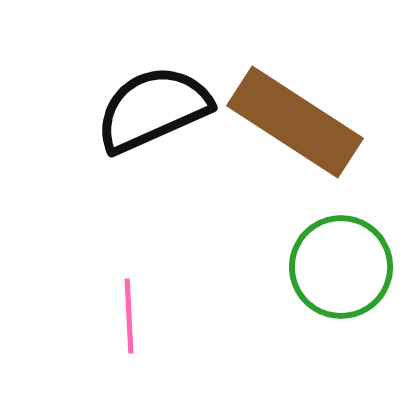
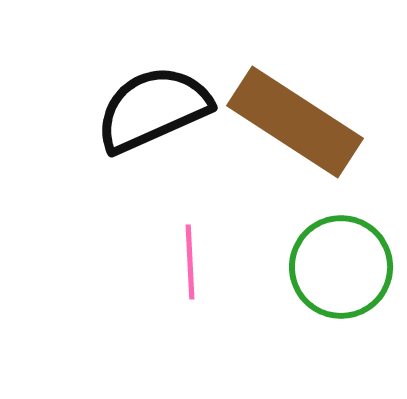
pink line: moved 61 px right, 54 px up
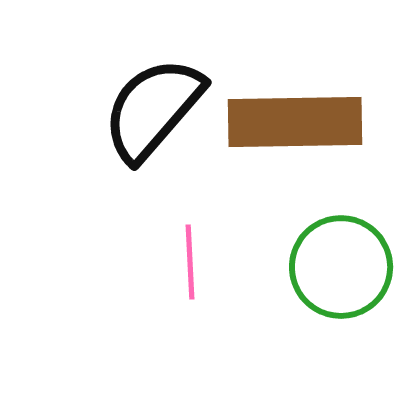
black semicircle: rotated 25 degrees counterclockwise
brown rectangle: rotated 34 degrees counterclockwise
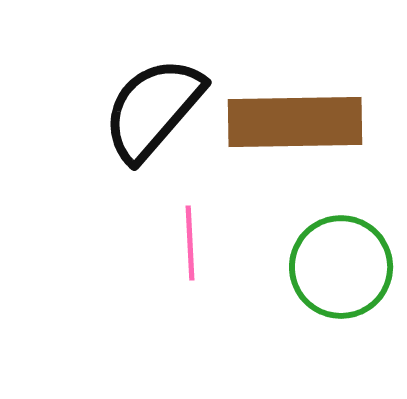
pink line: moved 19 px up
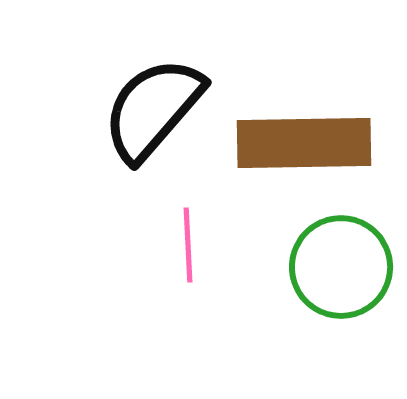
brown rectangle: moved 9 px right, 21 px down
pink line: moved 2 px left, 2 px down
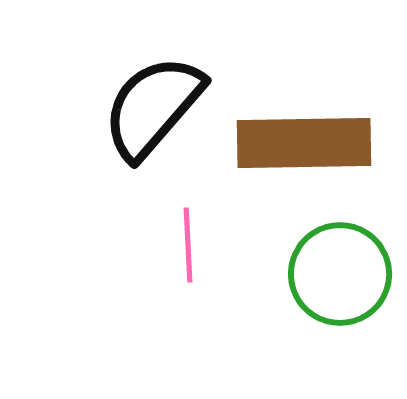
black semicircle: moved 2 px up
green circle: moved 1 px left, 7 px down
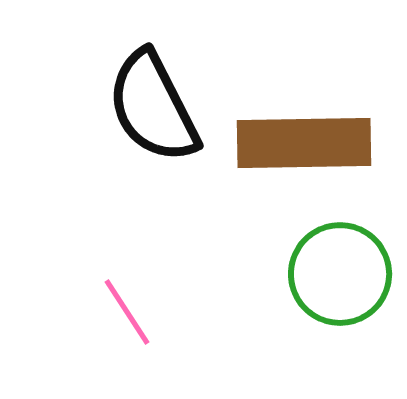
black semicircle: rotated 68 degrees counterclockwise
pink line: moved 61 px left, 67 px down; rotated 30 degrees counterclockwise
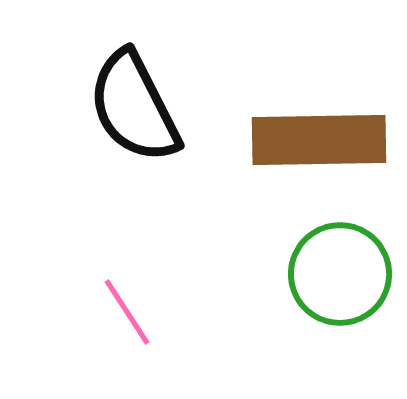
black semicircle: moved 19 px left
brown rectangle: moved 15 px right, 3 px up
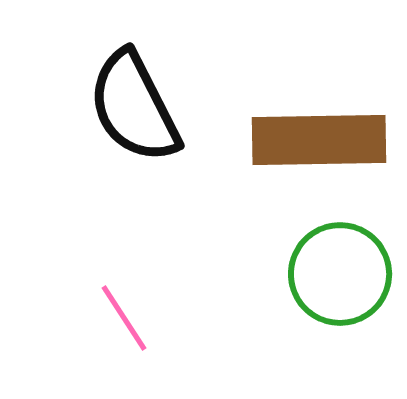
pink line: moved 3 px left, 6 px down
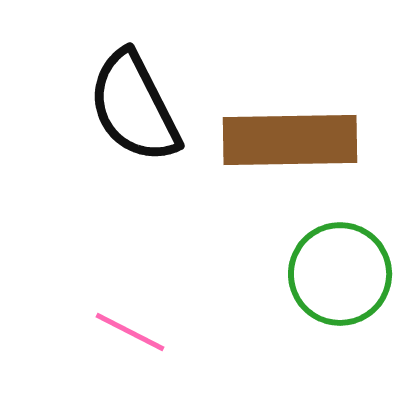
brown rectangle: moved 29 px left
pink line: moved 6 px right, 14 px down; rotated 30 degrees counterclockwise
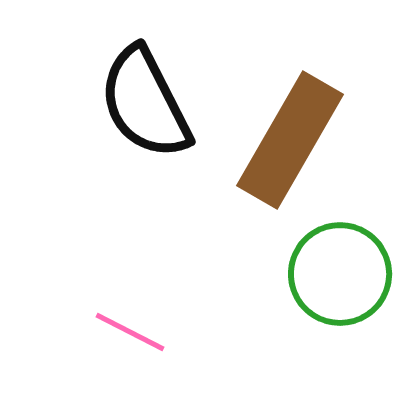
black semicircle: moved 11 px right, 4 px up
brown rectangle: rotated 59 degrees counterclockwise
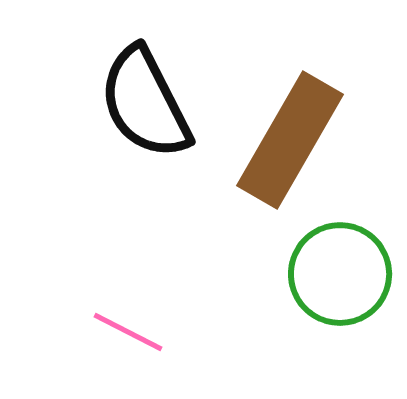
pink line: moved 2 px left
